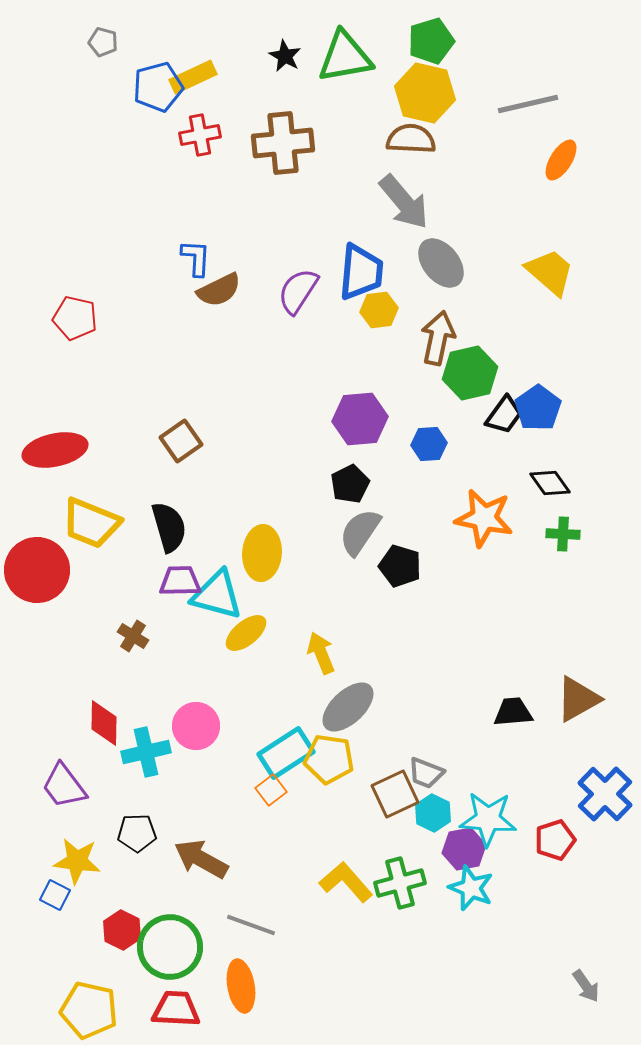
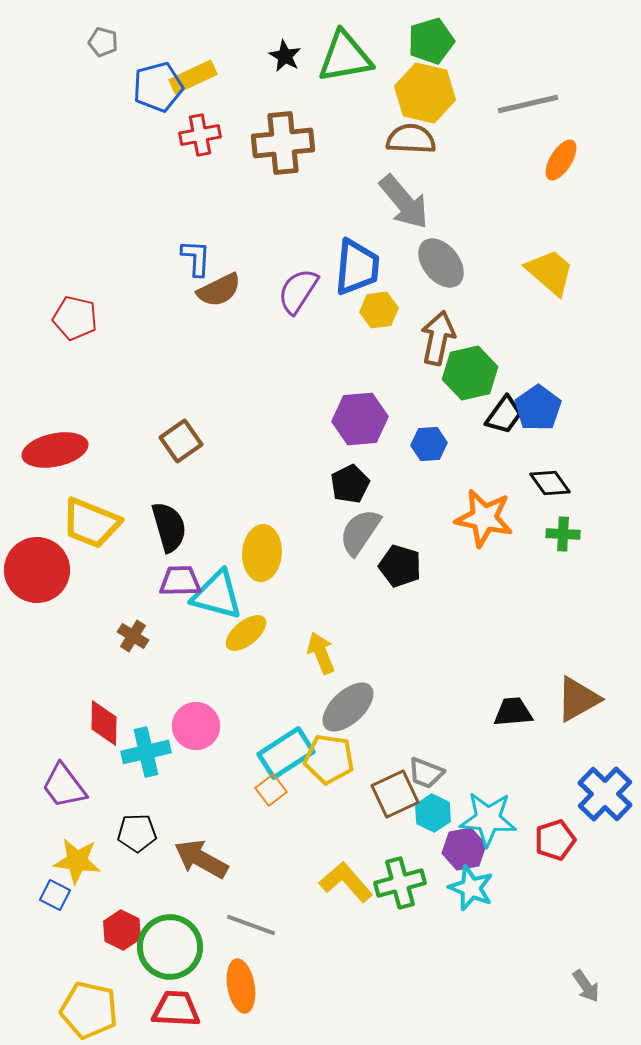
blue trapezoid at (361, 272): moved 4 px left, 5 px up
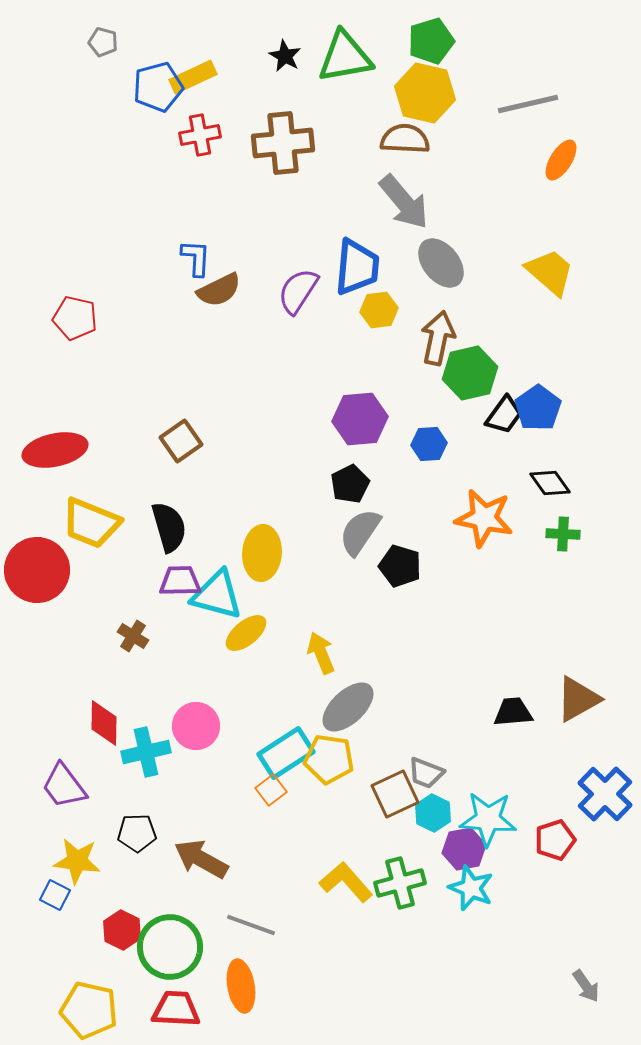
brown semicircle at (411, 139): moved 6 px left
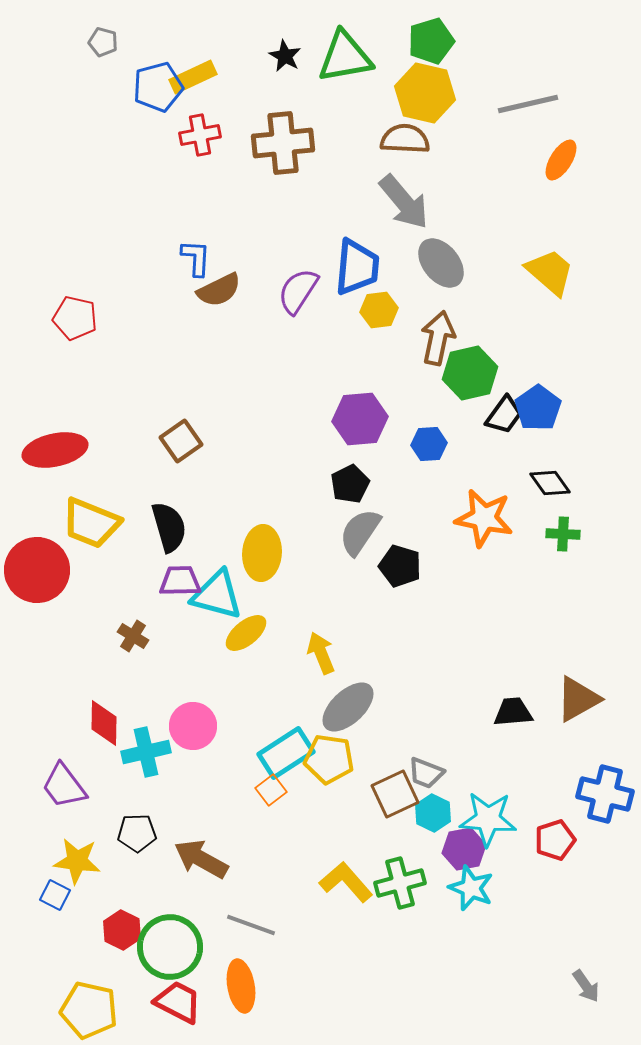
pink circle at (196, 726): moved 3 px left
blue cross at (605, 794): rotated 30 degrees counterclockwise
red trapezoid at (176, 1009): moved 2 px right, 7 px up; rotated 24 degrees clockwise
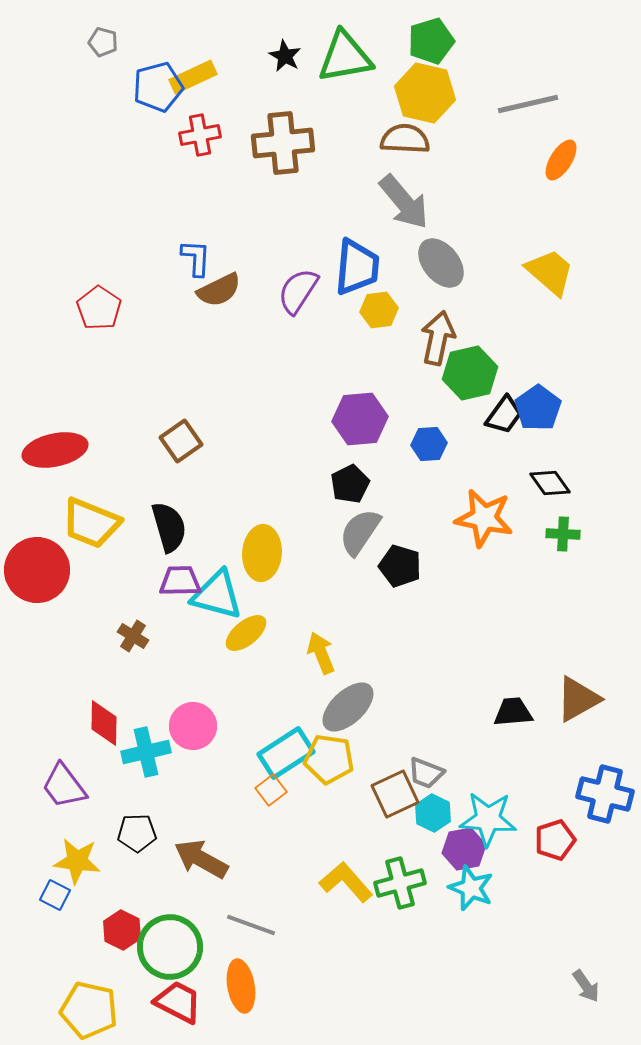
red pentagon at (75, 318): moved 24 px right, 10 px up; rotated 21 degrees clockwise
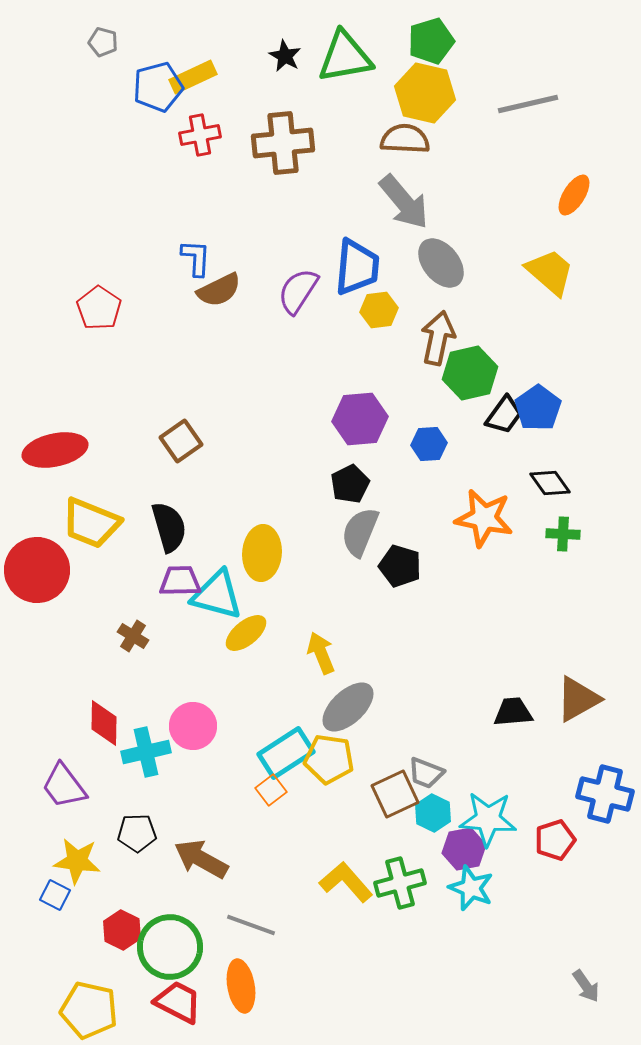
orange ellipse at (561, 160): moved 13 px right, 35 px down
gray semicircle at (360, 532): rotated 12 degrees counterclockwise
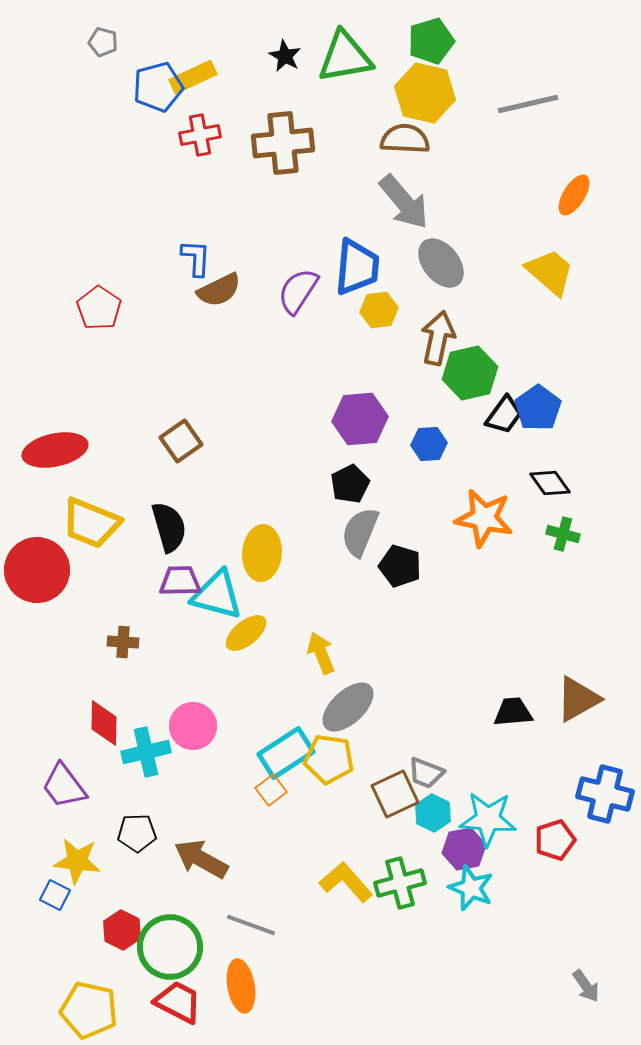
green cross at (563, 534): rotated 12 degrees clockwise
brown cross at (133, 636): moved 10 px left, 6 px down; rotated 28 degrees counterclockwise
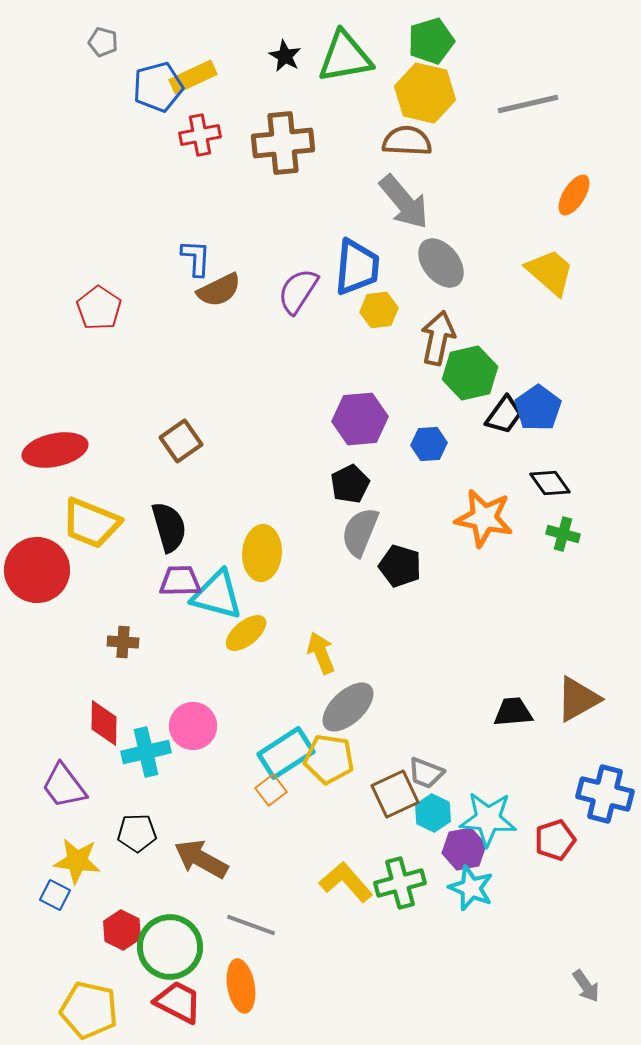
brown semicircle at (405, 139): moved 2 px right, 2 px down
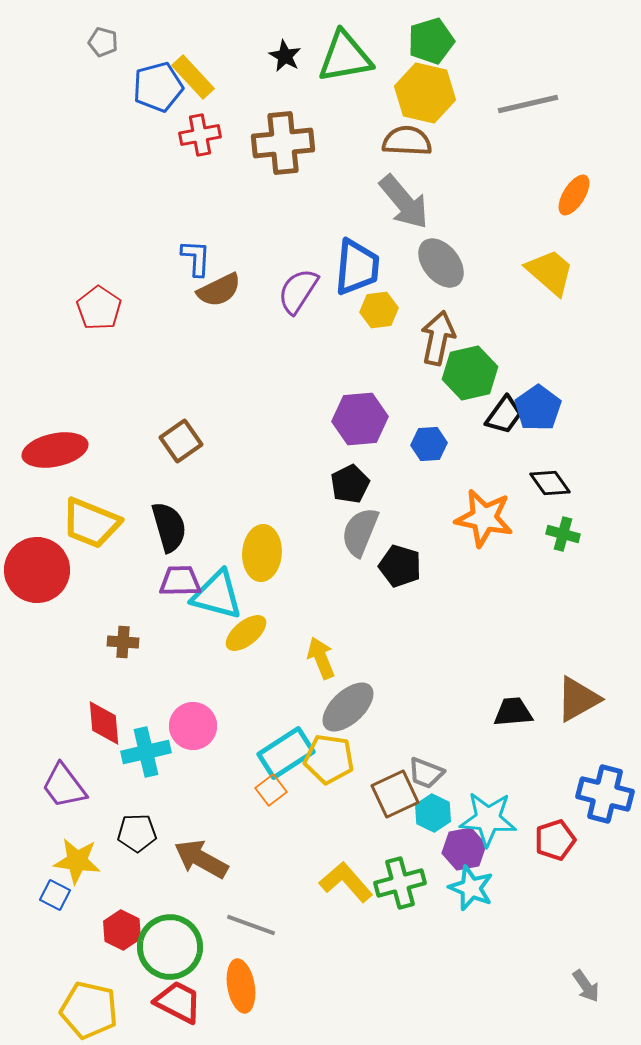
yellow rectangle at (193, 77): rotated 72 degrees clockwise
yellow arrow at (321, 653): moved 5 px down
red diamond at (104, 723): rotated 6 degrees counterclockwise
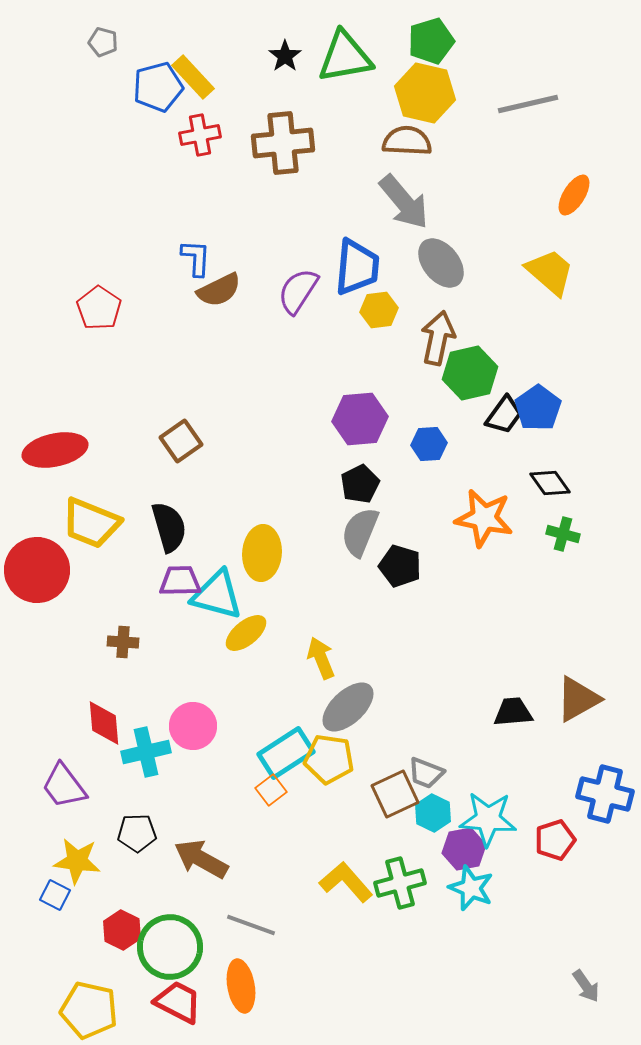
black star at (285, 56): rotated 8 degrees clockwise
black pentagon at (350, 484): moved 10 px right
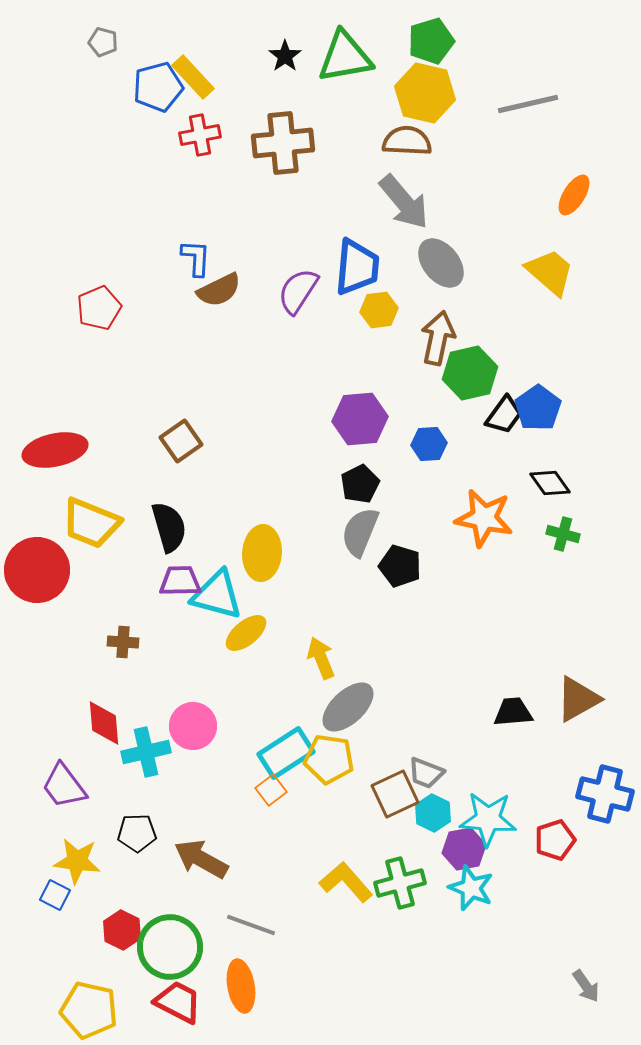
red pentagon at (99, 308): rotated 15 degrees clockwise
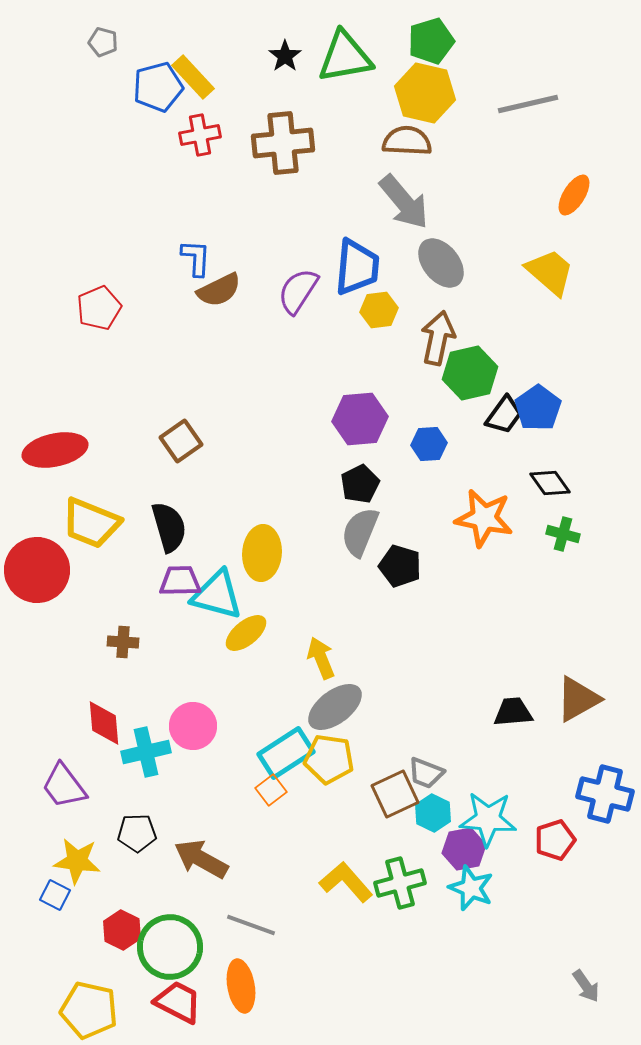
gray ellipse at (348, 707): moved 13 px left; rotated 6 degrees clockwise
